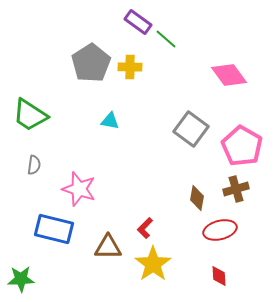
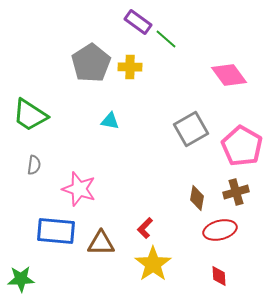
gray square: rotated 24 degrees clockwise
brown cross: moved 3 px down
blue rectangle: moved 2 px right, 2 px down; rotated 9 degrees counterclockwise
brown triangle: moved 7 px left, 4 px up
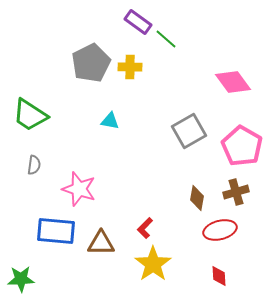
gray pentagon: rotated 6 degrees clockwise
pink diamond: moved 4 px right, 7 px down
gray square: moved 2 px left, 2 px down
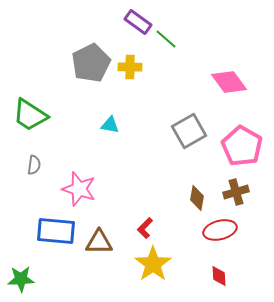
pink diamond: moved 4 px left
cyan triangle: moved 4 px down
brown triangle: moved 2 px left, 1 px up
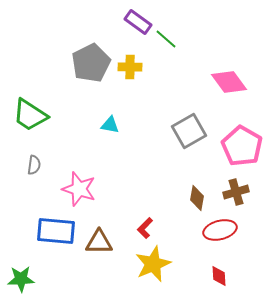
yellow star: rotated 12 degrees clockwise
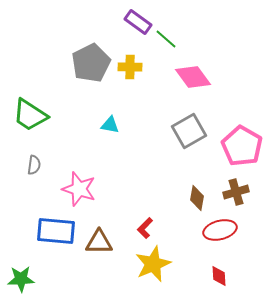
pink diamond: moved 36 px left, 5 px up
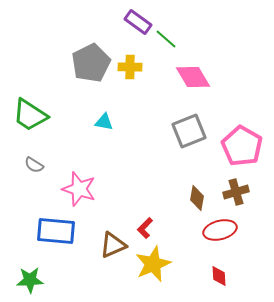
pink diamond: rotated 6 degrees clockwise
cyan triangle: moved 6 px left, 3 px up
gray square: rotated 8 degrees clockwise
gray semicircle: rotated 114 degrees clockwise
brown triangle: moved 14 px right, 3 px down; rotated 24 degrees counterclockwise
green star: moved 9 px right, 1 px down
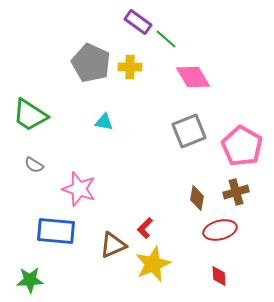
gray pentagon: rotated 21 degrees counterclockwise
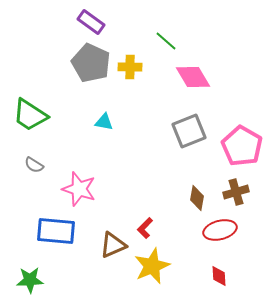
purple rectangle: moved 47 px left
green line: moved 2 px down
yellow star: moved 1 px left, 2 px down
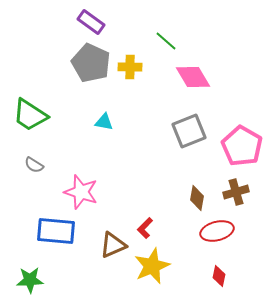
pink star: moved 2 px right, 3 px down
red ellipse: moved 3 px left, 1 px down
red diamond: rotated 15 degrees clockwise
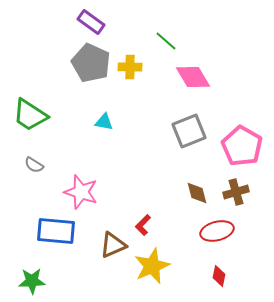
brown diamond: moved 5 px up; rotated 25 degrees counterclockwise
red L-shape: moved 2 px left, 3 px up
green star: moved 2 px right, 1 px down
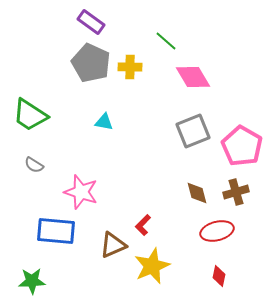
gray square: moved 4 px right
